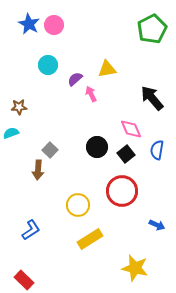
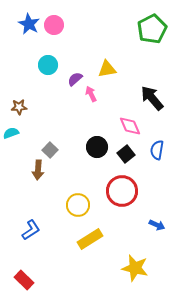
pink diamond: moved 1 px left, 3 px up
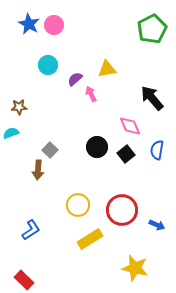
red circle: moved 19 px down
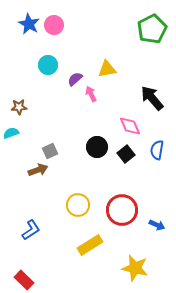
gray square: moved 1 px down; rotated 21 degrees clockwise
brown arrow: rotated 114 degrees counterclockwise
yellow rectangle: moved 6 px down
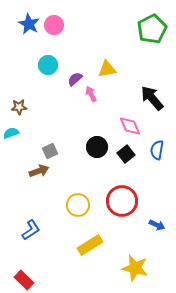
brown arrow: moved 1 px right, 1 px down
red circle: moved 9 px up
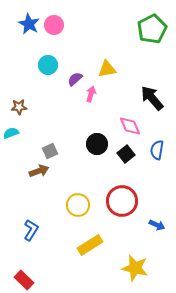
pink arrow: rotated 42 degrees clockwise
black circle: moved 3 px up
blue L-shape: rotated 25 degrees counterclockwise
